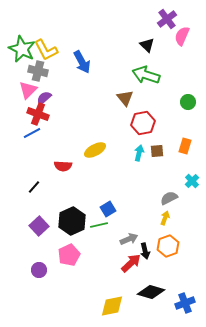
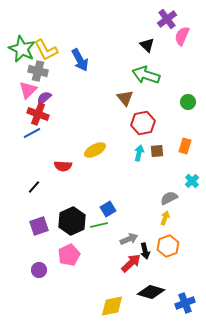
blue arrow: moved 2 px left, 2 px up
purple square: rotated 24 degrees clockwise
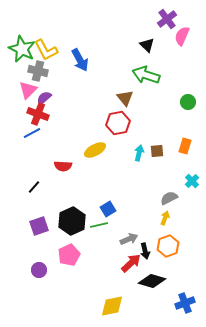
red hexagon: moved 25 px left
black diamond: moved 1 px right, 11 px up
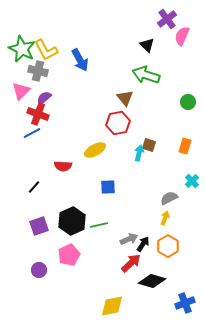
pink triangle: moved 7 px left, 1 px down
brown square: moved 8 px left, 6 px up; rotated 24 degrees clockwise
blue square: moved 22 px up; rotated 28 degrees clockwise
orange hexagon: rotated 10 degrees counterclockwise
black arrow: moved 2 px left, 7 px up; rotated 133 degrees counterclockwise
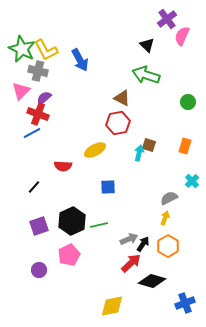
brown triangle: moved 3 px left; rotated 24 degrees counterclockwise
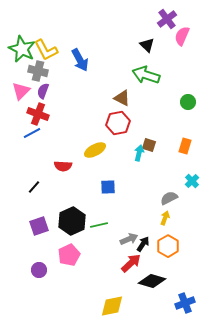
purple semicircle: moved 1 px left, 7 px up; rotated 28 degrees counterclockwise
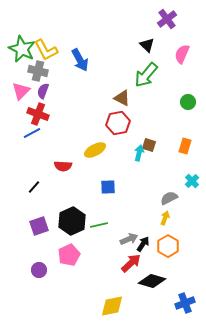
pink semicircle: moved 18 px down
green arrow: rotated 68 degrees counterclockwise
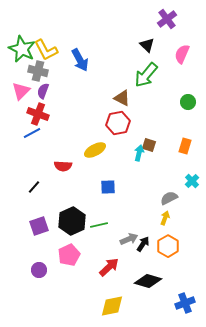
red arrow: moved 22 px left, 4 px down
black diamond: moved 4 px left
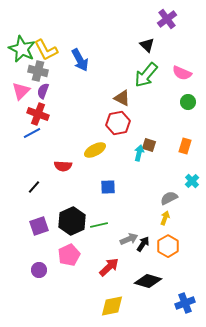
pink semicircle: moved 19 px down; rotated 90 degrees counterclockwise
